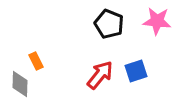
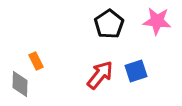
black pentagon: rotated 16 degrees clockwise
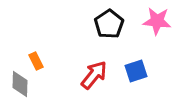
red arrow: moved 6 px left
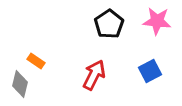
orange rectangle: rotated 30 degrees counterclockwise
blue square: moved 14 px right; rotated 10 degrees counterclockwise
red arrow: rotated 12 degrees counterclockwise
gray diamond: rotated 12 degrees clockwise
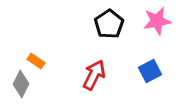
pink star: rotated 16 degrees counterclockwise
gray diamond: moved 1 px right; rotated 12 degrees clockwise
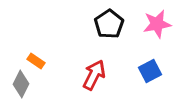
pink star: moved 3 px down
